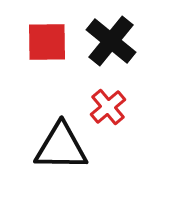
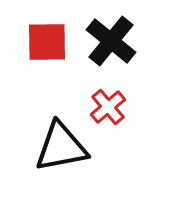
black triangle: rotated 12 degrees counterclockwise
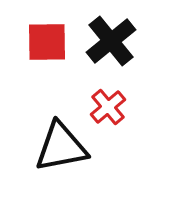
black cross: rotated 12 degrees clockwise
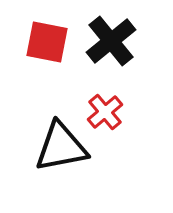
red square: rotated 12 degrees clockwise
red cross: moved 3 px left, 5 px down
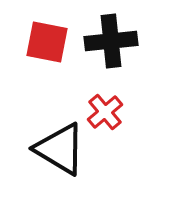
black cross: rotated 33 degrees clockwise
black triangle: moved 1 px left, 2 px down; rotated 42 degrees clockwise
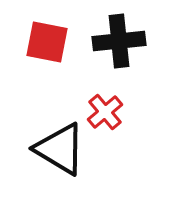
black cross: moved 8 px right
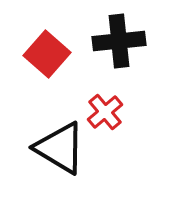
red square: moved 12 px down; rotated 30 degrees clockwise
black triangle: moved 1 px up
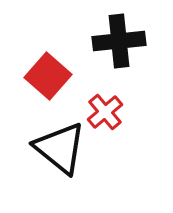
red square: moved 1 px right, 22 px down
black triangle: rotated 8 degrees clockwise
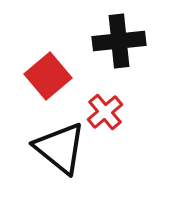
red square: rotated 9 degrees clockwise
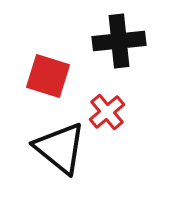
red square: rotated 33 degrees counterclockwise
red cross: moved 2 px right
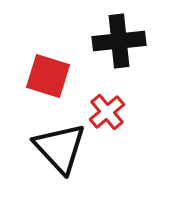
black triangle: rotated 8 degrees clockwise
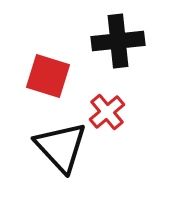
black cross: moved 1 px left
black triangle: moved 1 px right, 1 px up
